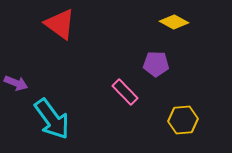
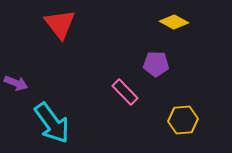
red triangle: rotated 16 degrees clockwise
cyan arrow: moved 4 px down
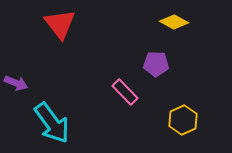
yellow hexagon: rotated 20 degrees counterclockwise
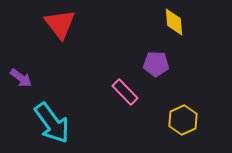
yellow diamond: rotated 56 degrees clockwise
purple arrow: moved 5 px right, 5 px up; rotated 15 degrees clockwise
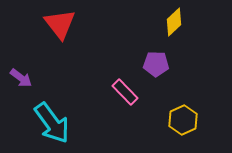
yellow diamond: rotated 52 degrees clockwise
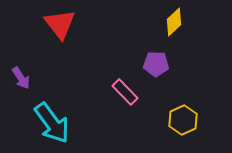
purple arrow: rotated 20 degrees clockwise
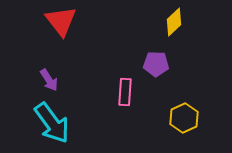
red triangle: moved 1 px right, 3 px up
purple arrow: moved 28 px right, 2 px down
pink rectangle: rotated 48 degrees clockwise
yellow hexagon: moved 1 px right, 2 px up
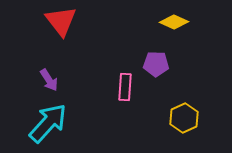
yellow diamond: rotated 68 degrees clockwise
pink rectangle: moved 5 px up
cyan arrow: moved 4 px left; rotated 102 degrees counterclockwise
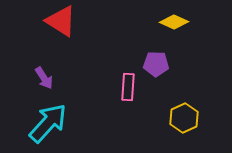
red triangle: rotated 20 degrees counterclockwise
purple arrow: moved 5 px left, 2 px up
pink rectangle: moved 3 px right
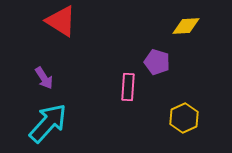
yellow diamond: moved 12 px right, 4 px down; rotated 28 degrees counterclockwise
purple pentagon: moved 1 px right, 2 px up; rotated 15 degrees clockwise
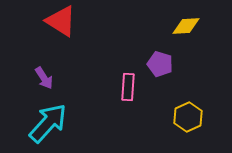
purple pentagon: moved 3 px right, 2 px down
yellow hexagon: moved 4 px right, 1 px up
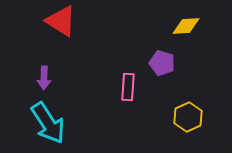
purple pentagon: moved 2 px right, 1 px up
purple arrow: rotated 35 degrees clockwise
cyan arrow: rotated 105 degrees clockwise
